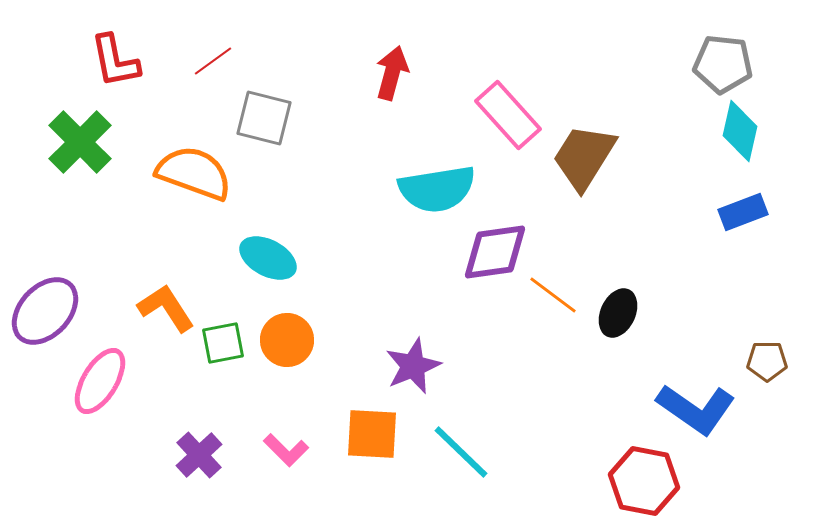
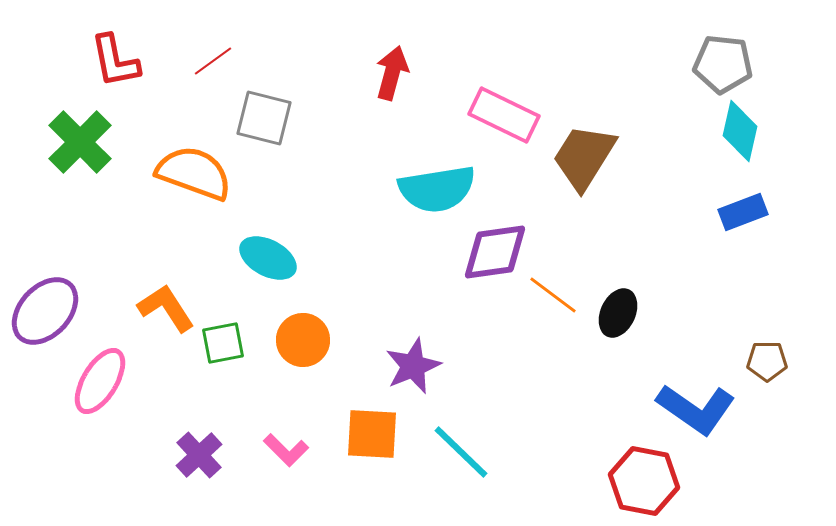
pink rectangle: moved 4 px left; rotated 22 degrees counterclockwise
orange circle: moved 16 px right
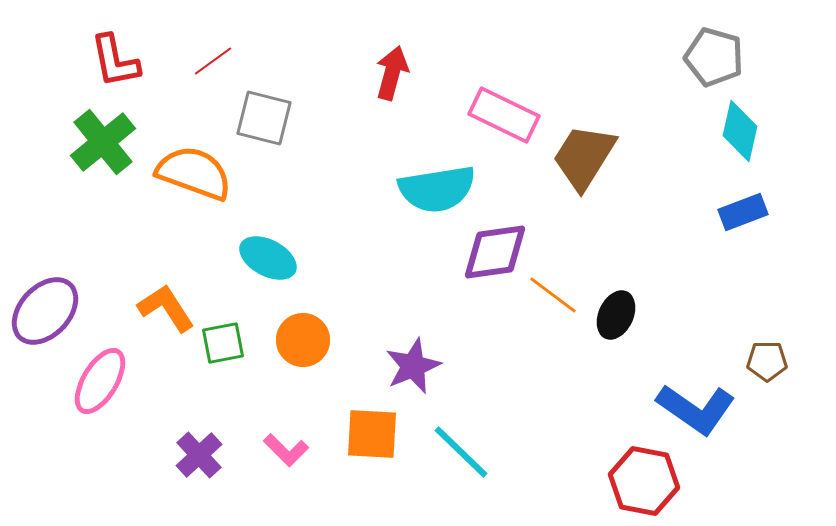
gray pentagon: moved 9 px left, 7 px up; rotated 10 degrees clockwise
green cross: moved 23 px right; rotated 6 degrees clockwise
black ellipse: moved 2 px left, 2 px down
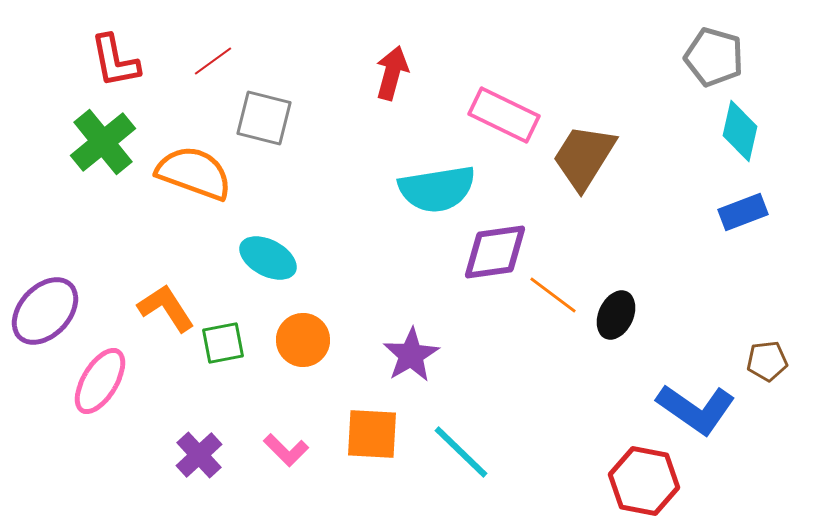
brown pentagon: rotated 6 degrees counterclockwise
purple star: moved 2 px left, 11 px up; rotated 8 degrees counterclockwise
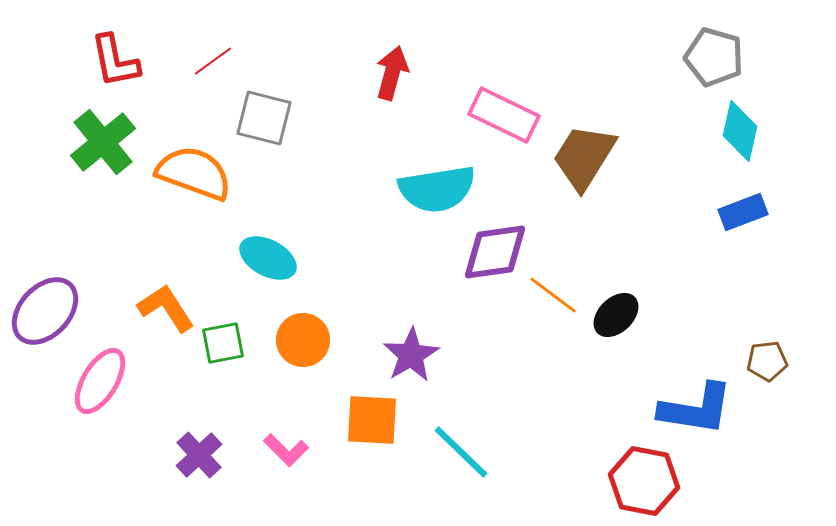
black ellipse: rotated 21 degrees clockwise
blue L-shape: rotated 26 degrees counterclockwise
orange square: moved 14 px up
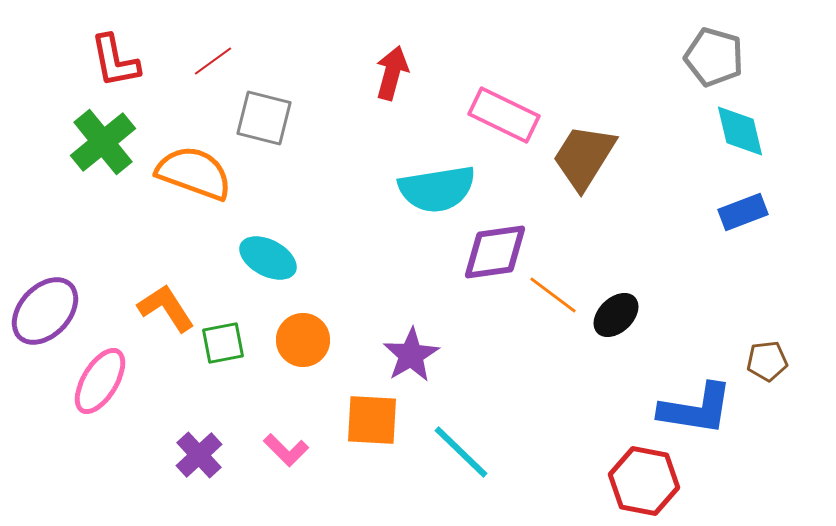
cyan diamond: rotated 26 degrees counterclockwise
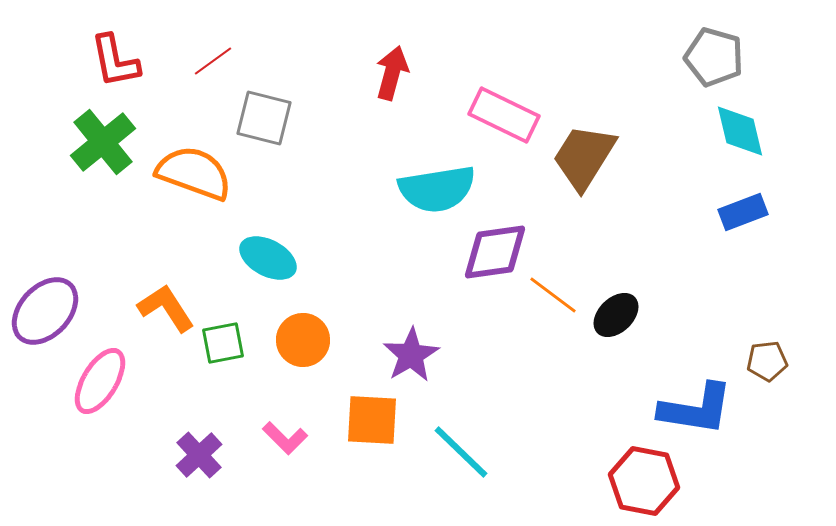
pink L-shape: moved 1 px left, 12 px up
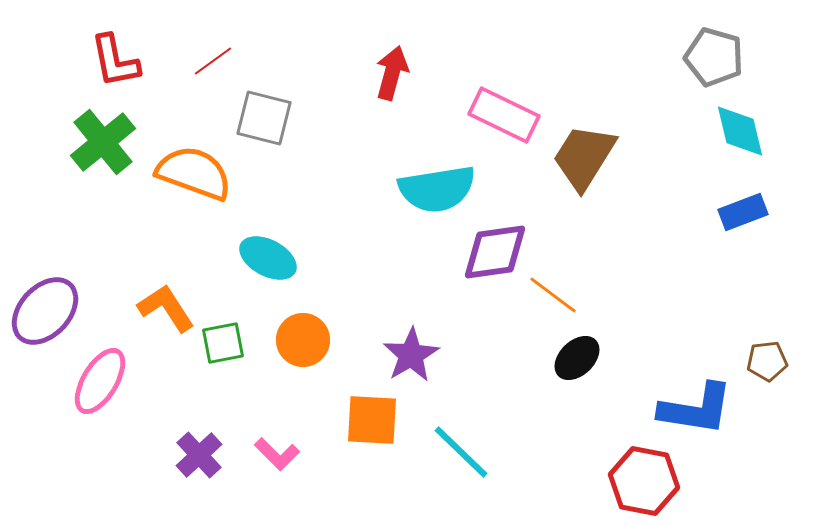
black ellipse: moved 39 px left, 43 px down
pink L-shape: moved 8 px left, 16 px down
